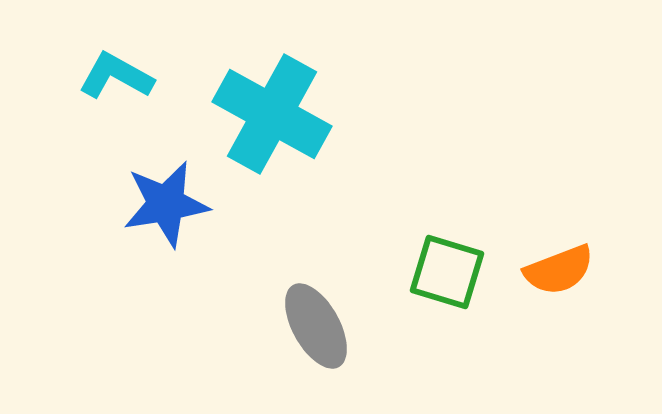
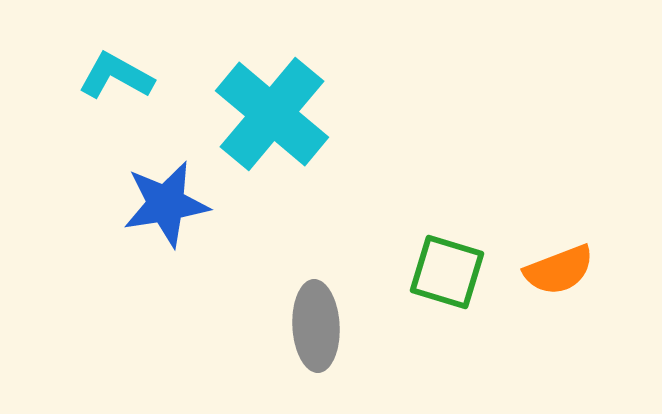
cyan cross: rotated 11 degrees clockwise
gray ellipse: rotated 26 degrees clockwise
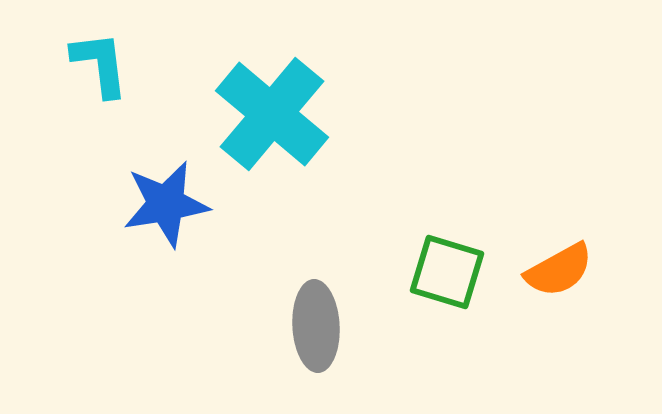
cyan L-shape: moved 16 px left, 12 px up; rotated 54 degrees clockwise
orange semicircle: rotated 8 degrees counterclockwise
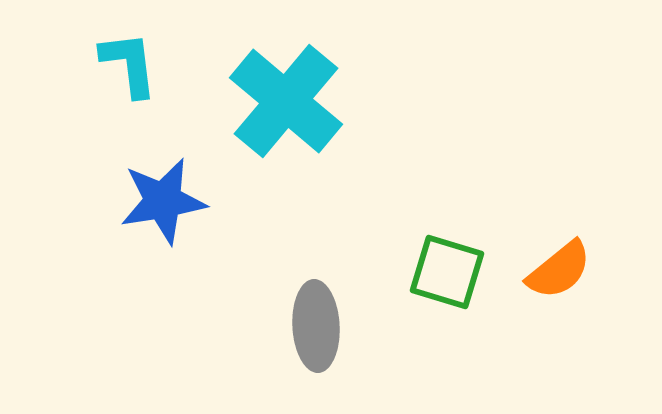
cyan L-shape: moved 29 px right
cyan cross: moved 14 px right, 13 px up
blue star: moved 3 px left, 3 px up
orange semicircle: rotated 10 degrees counterclockwise
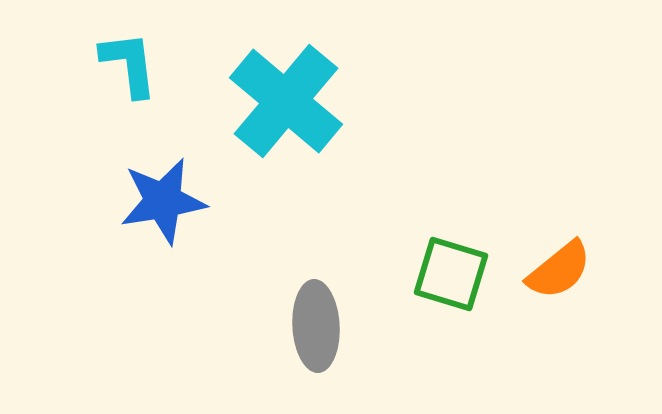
green square: moved 4 px right, 2 px down
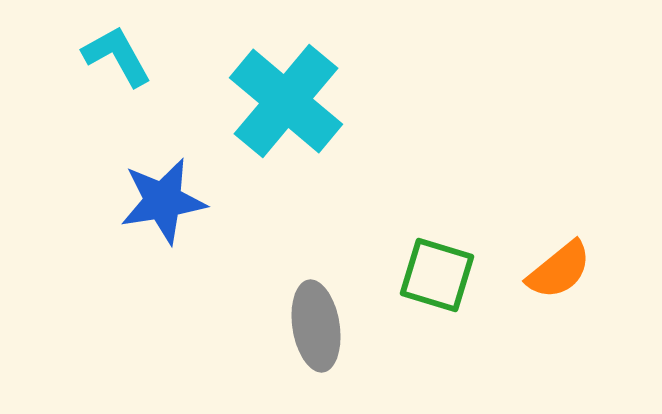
cyan L-shape: moved 12 px left, 8 px up; rotated 22 degrees counterclockwise
green square: moved 14 px left, 1 px down
gray ellipse: rotated 6 degrees counterclockwise
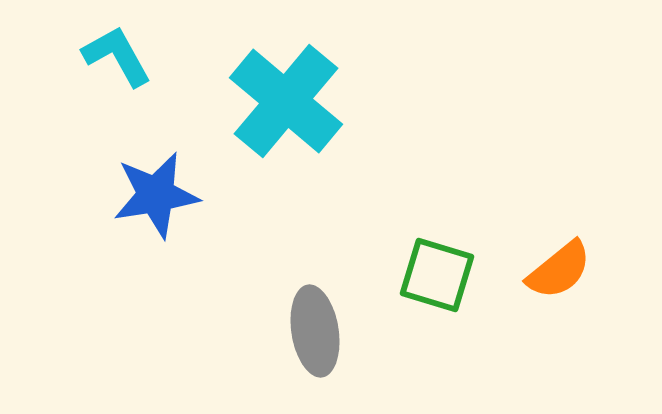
blue star: moved 7 px left, 6 px up
gray ellipse: moved 1 px left, 5 px down
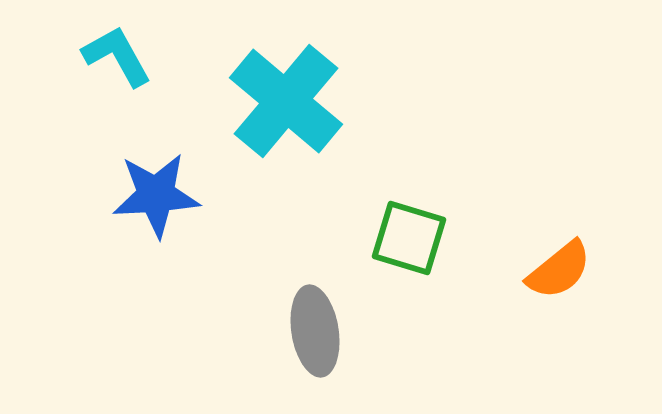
blue star: rotated 6 degrees clockwise
green square: moved 28 px left, 37 px up
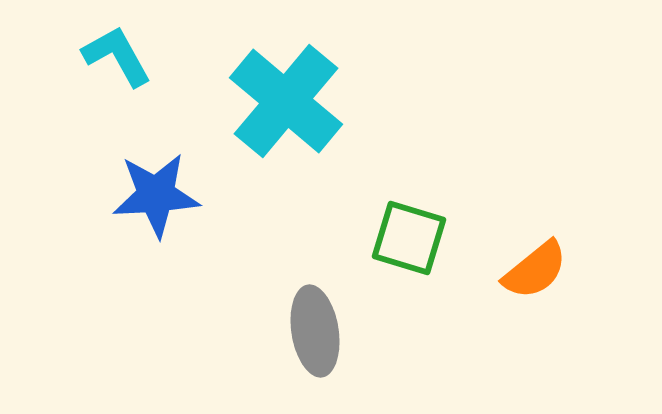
orange semicircle: moved 24 px left
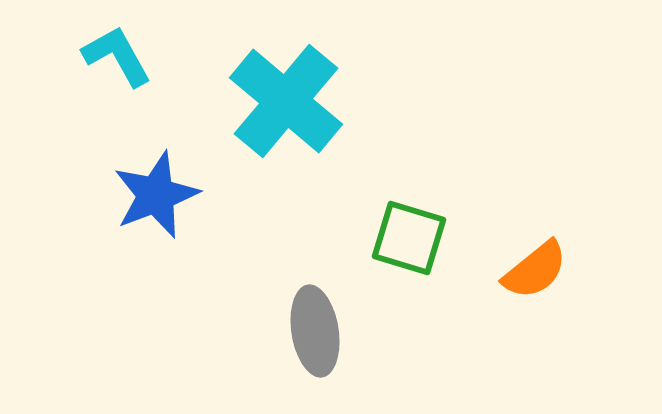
blue star: rotated 18 degrees counterclockwise
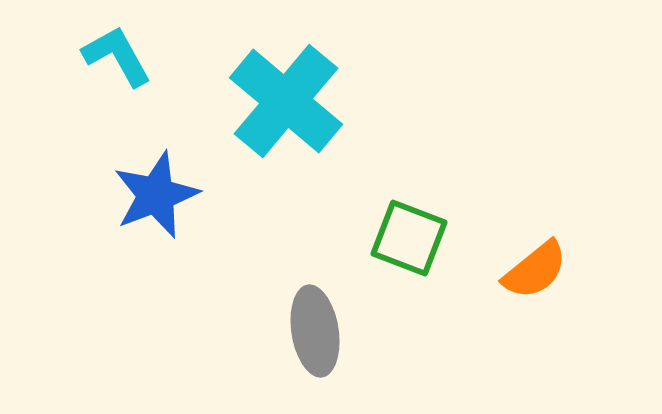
green square: rotated 4 degrees clockwise
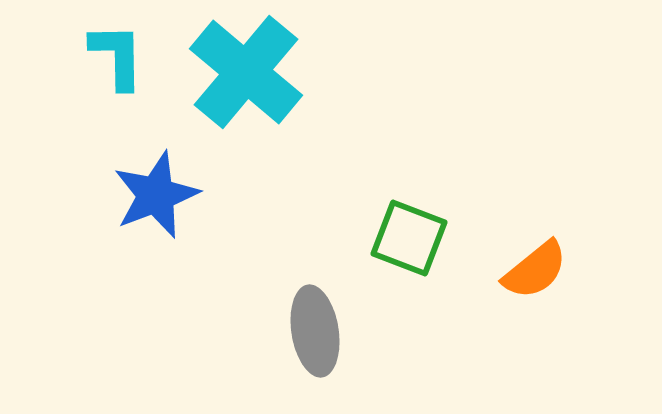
cyan L-shape: rotated 28 degrees clockwise
cyan cross: moved 40 px left, 29 px up
